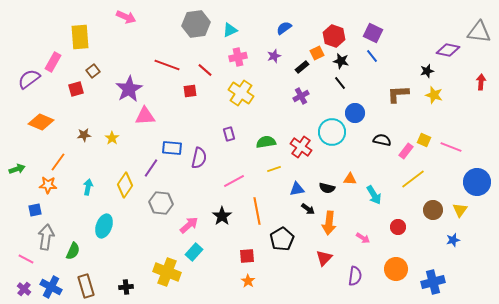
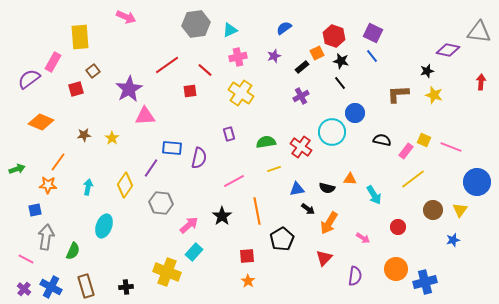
red line at (167, 65): rotated 55 degrees counterclockwise
orange arrow at (329, 223): rotated 25 degrees clockwise
blue cross at (433, 282): moved 8 px left
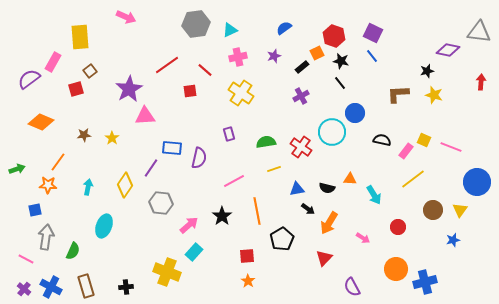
brown square at (93, 71): moved 3 px left
purple semicircle at (355, 276): moved 3 px left, 11 px down; rotated 144 degrees clockwise
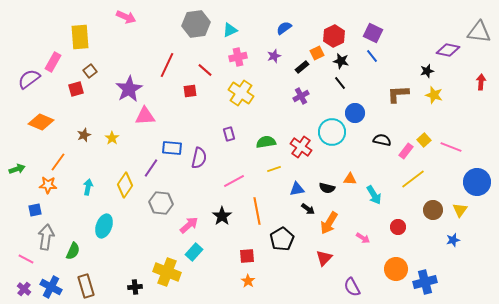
red hexagon at (334, 36): rotated 15 degrees clockwise
red line at (167, 65): rotated 30 degrees counterclockwise
brown star at (84, 135): rotated 16 degrees counterclockwise
yellow square at (424, 140): rotated 24 degrees clockwise
black cross at (126, 287): moved 9 px right
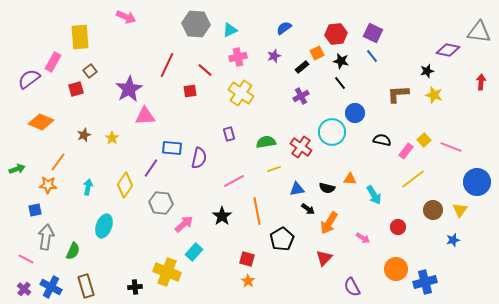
gray hexagon at (196, 24): rotated 12 degrees clockwise
red hexagon at (334, 36): moved 2 px right, 2 px up; rotated 20 degrees clockwise
pink arrow at (189, 225): moved 5 px left, 1 px up
red square at (247, 256): moved 3 px down; rotated 21 degrees clockwise
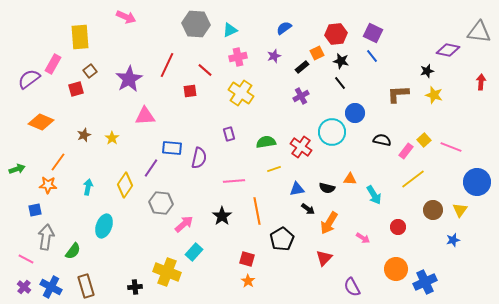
pink rectangle at (53, 62): moved 2 px down
purple star at (129, 89): moved 10 px up
pink line at (234, 181): rotated 25 degrees clockwise
green semicircle at (73, 251): rotated 12 degrees clockwise
blue cross at (425, 282): rotated 10 degrees counterclockwise
purple cross at (24, 289): moved 2 px up
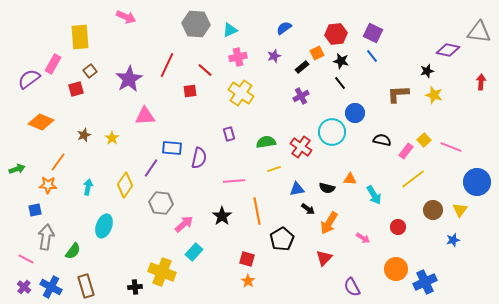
yellow cross at (167, 272): moved 5 px left
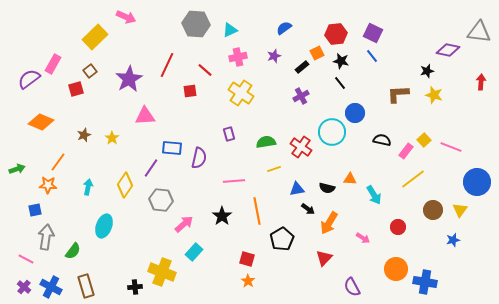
yellow rectangle at (80, 37): moved 15 px right; rotated 50 degrees clockwise
gray hexagon at (161, 203): moved 3 px up
blue cross at (425, 282): rotated 35 degrees clockwise
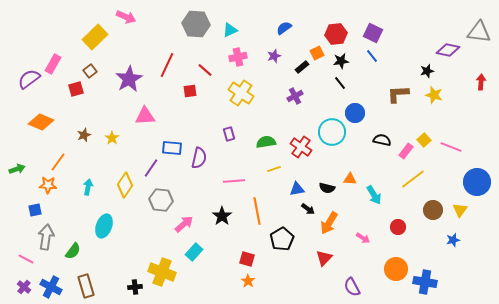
black star at (341, 61): rotated 21 degrees counterclockwise
purple cross at (301, 96): moved 6 px left
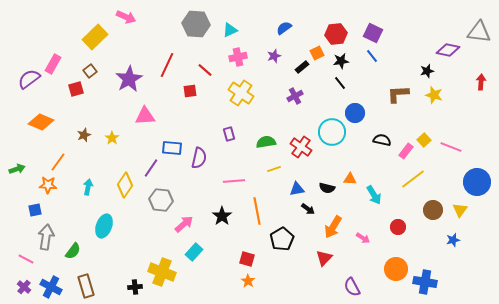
orange arrow at (329, 223): moved 4 px right, 4 px down
